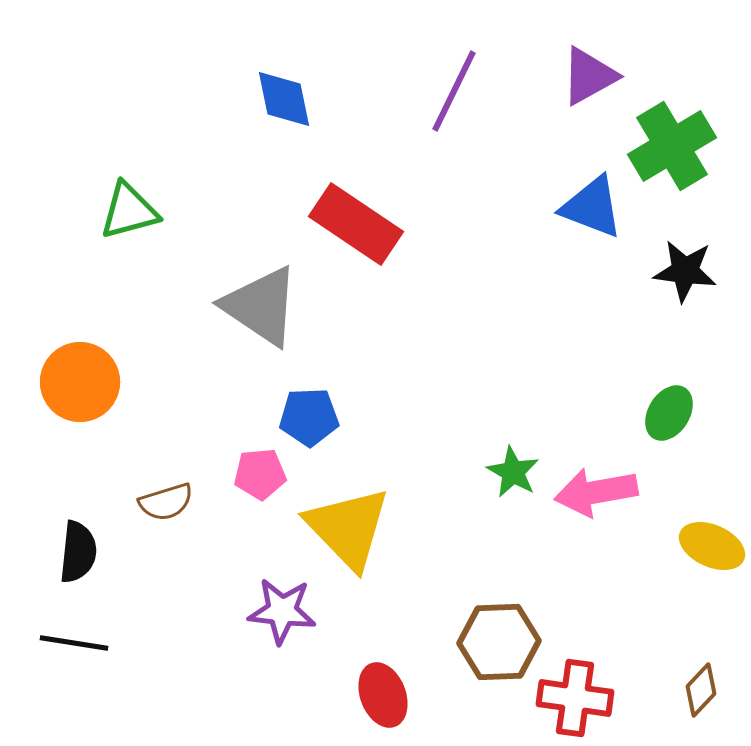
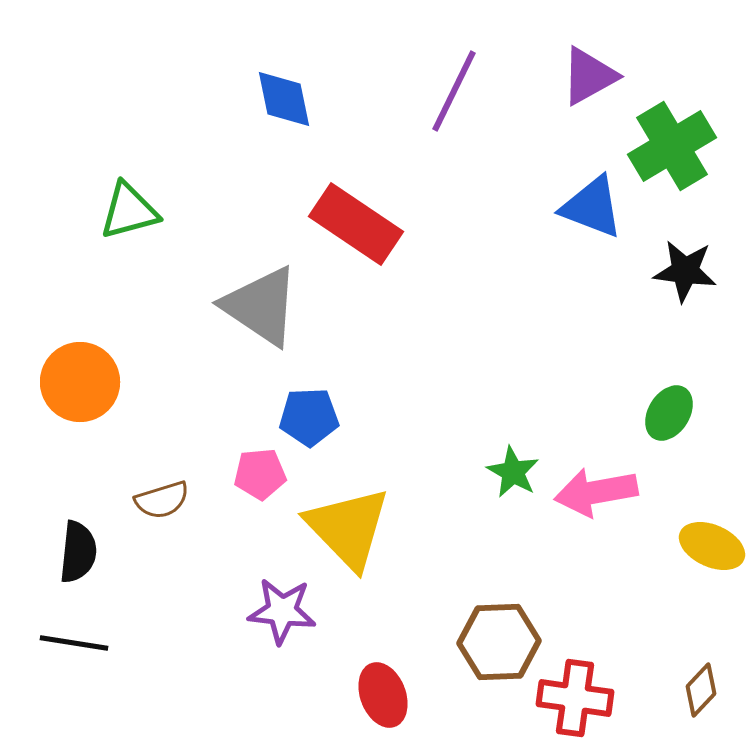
brown semicircle: moved 4 px left, 2 px up
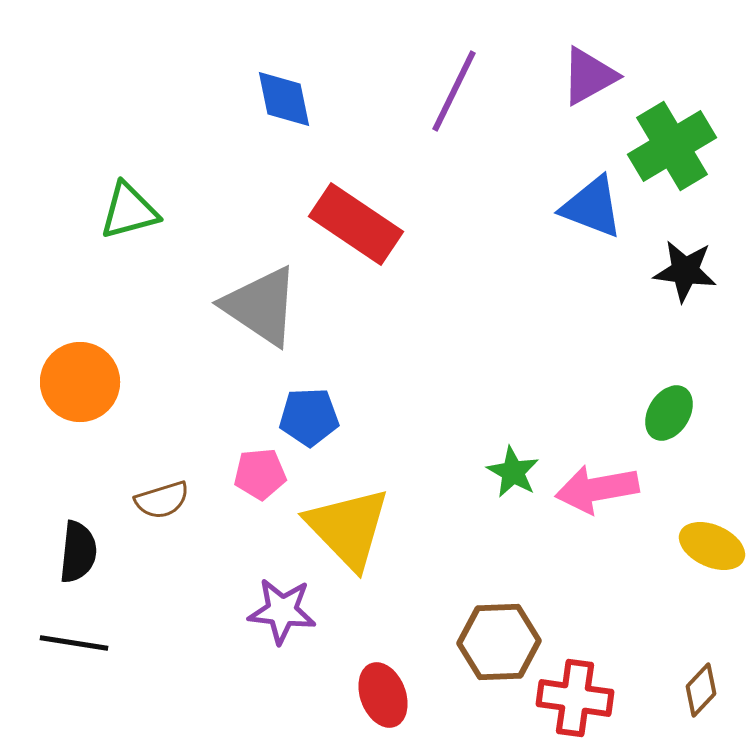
pink arrow: moved 1 px right, 3 px up
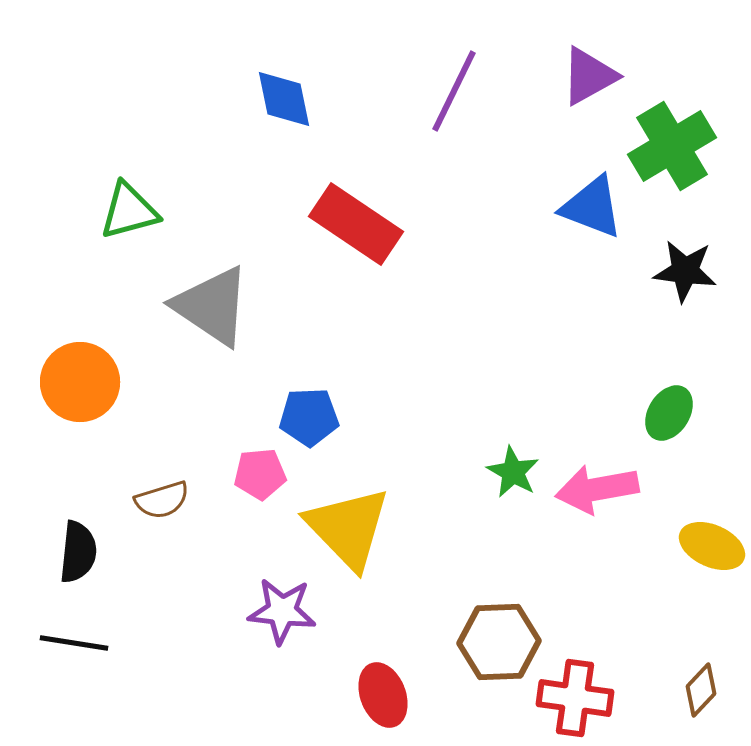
gray triangle: moved 49 px left
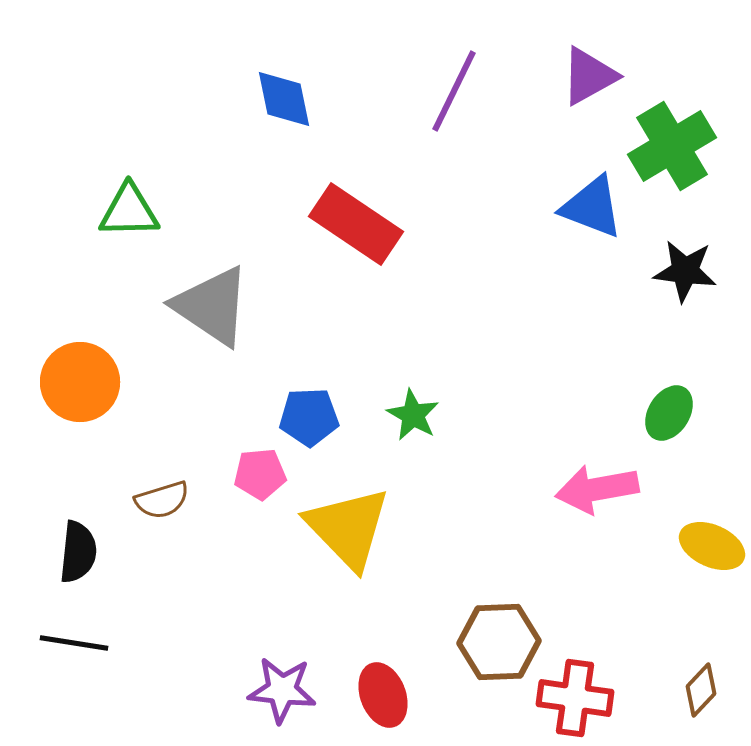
green triangle: rotated 14 degrees clockwise
green star: moved 100 px left, 57 px up
purple star: moved 79 px down
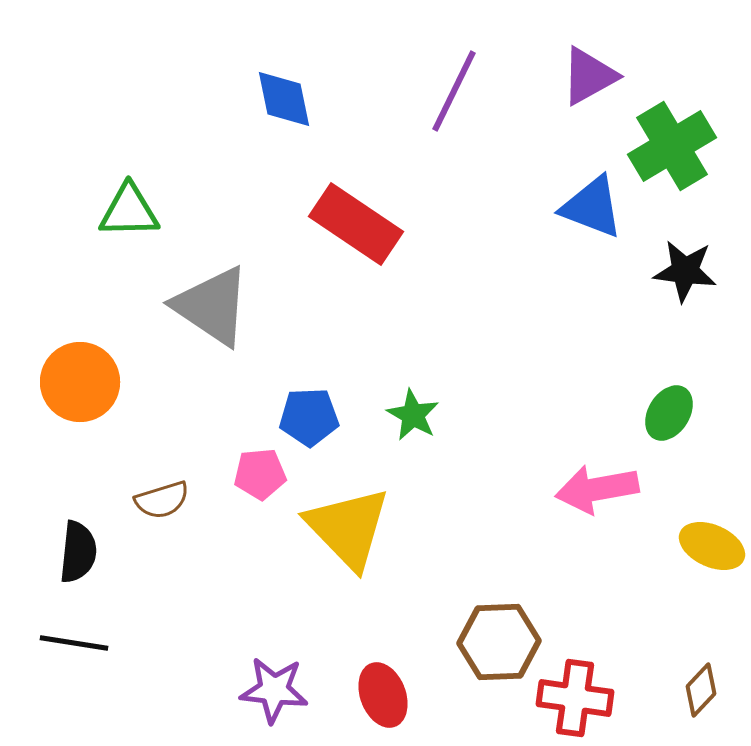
purple star: moved 8 px left
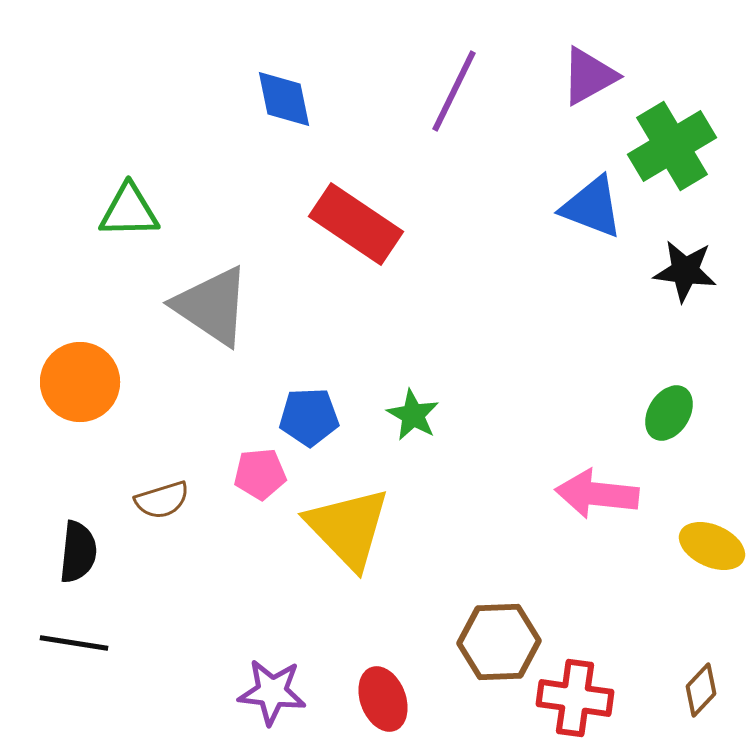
pink arrow: moved 5 px down; rotated 16 degrees clockwise
purple star: moved 2 px left, 2 px down
red ellipse: moved 4 px down
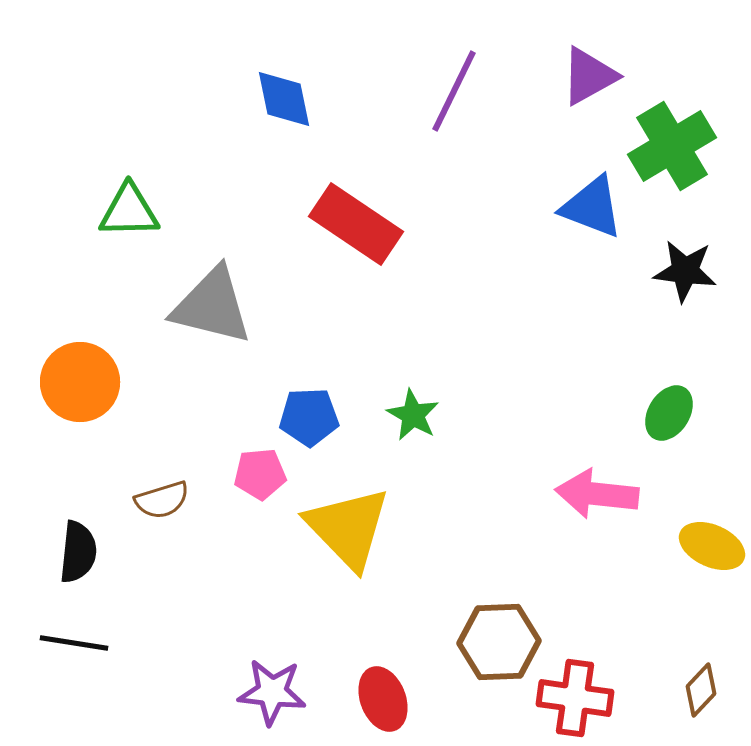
gray triangle: rotated 20 degrees counterclockwise
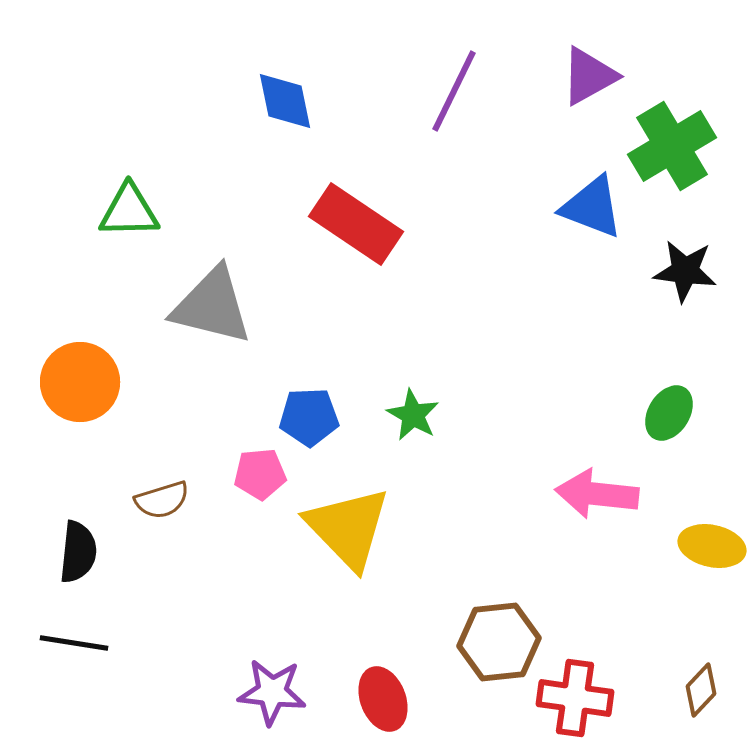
blue diamond: moved 1 px right, 2 px down
yellow ellipse: rotated 12 degrees counterclockwise
brown hexagon: rotated 4 degrees counterclockwise
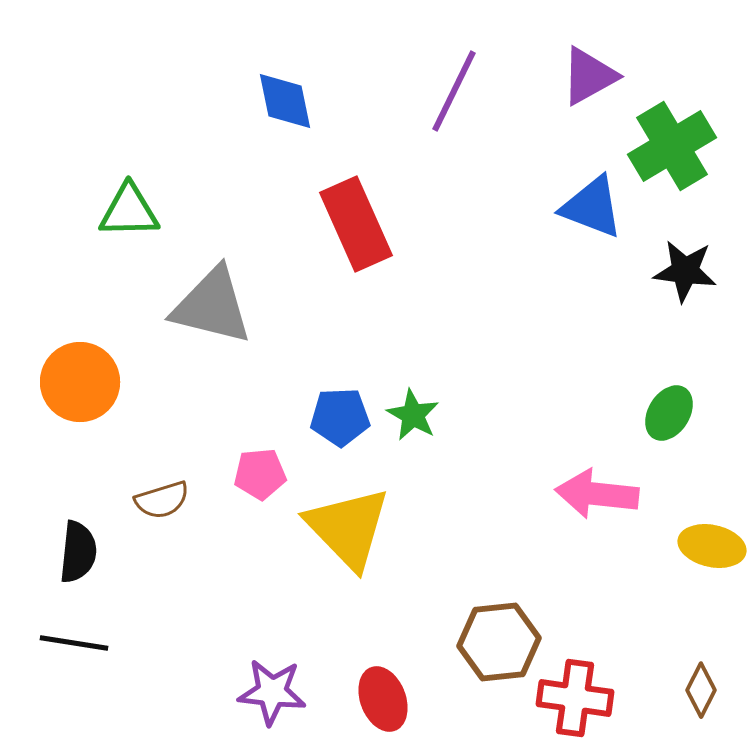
red rectangle: rotated 32 degrees clockwise
blue pentagon: moved 31 px right
brown diamond: rotated 16 degrees counterclockwise
